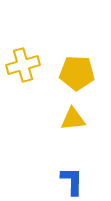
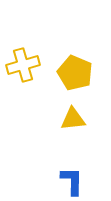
yellow pentagon: moved 2 px left; rotated 20 degrees clockwise
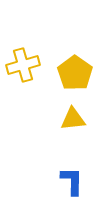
yellow pentagon: rotated 12 degrees clockwise
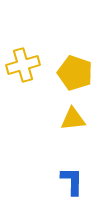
yellow pentagon: rotated 16 degrees counterclockwise
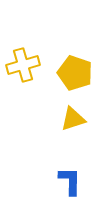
yellow triangle: rotated 12 degrees counterclockwise
blue L-shape: moved 2 px left
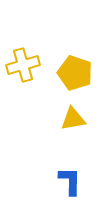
yellow triangle: rotated 8 degrees clockwise
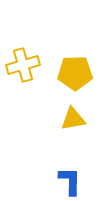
yellow pentagon: rotated 20 degrees counterclockwise
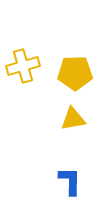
yellow cross: moved 1 px down
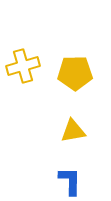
yellow triangle: moved 12 px down
